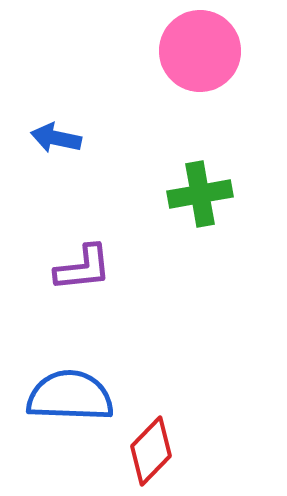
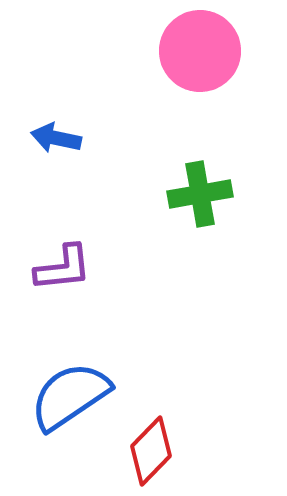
purple L-shape: moved 20 px left
blue semicircle: rotated 36 degrees counterclockwise
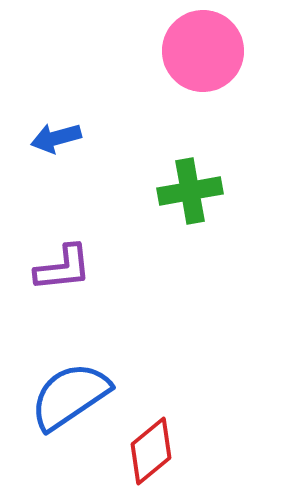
pink circle: moved 3 px right
blue arrow: rotated 27 degrees counterclockwise
green cross: moved 10 px left, 3 px up
red diamond: rotated 6 degrees clockwise
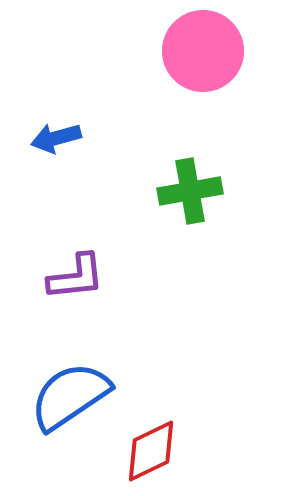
purple L-shape: moved 13 px right, 9 px down
red diamond: rotated 14 degrees clockwise
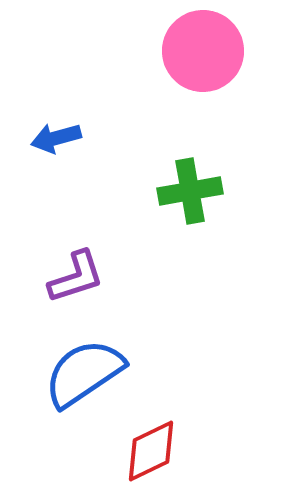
purple L-shape: rotated 12 degrees counterclockwise
blue semicircle: moved 14 px right, 23 px up
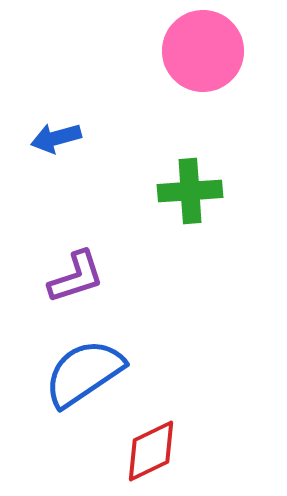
green cross: rotated 6 degrees clockwise
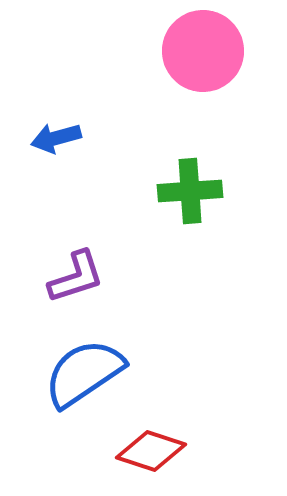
red diamond: rotated 44 degrees clockwise
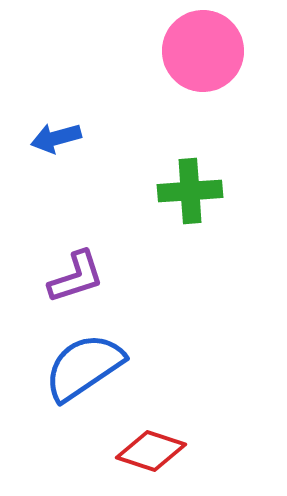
blue semicircle: moved 6 px up
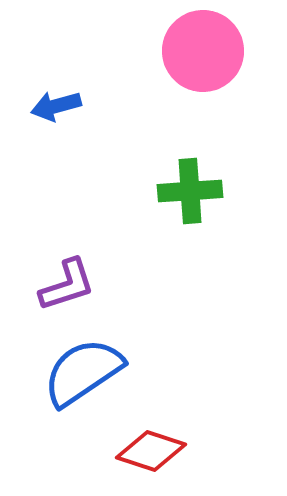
blue arrow: moved 32 px up
purple L-shape: moved 9 px left, 8 px down
blue semicircle: moved 1 px left, 5 px down
